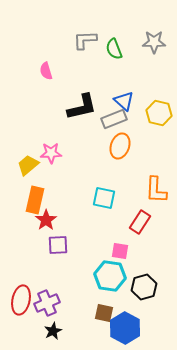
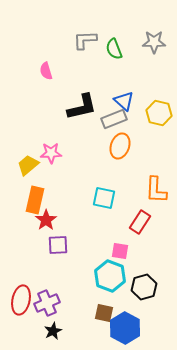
cyan hexagon: rotated 12 degrees clockwise
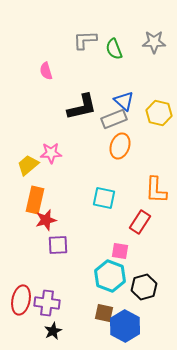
red star: rotated 20 degrees clockwise
purple cross: rotated 30 degrees clockwise
blue hexagon: moved 2 px up
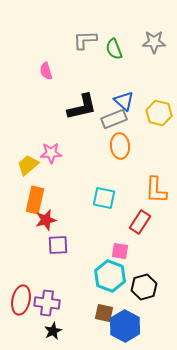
orange ellipse: rotated 25 degrees counterclockwise
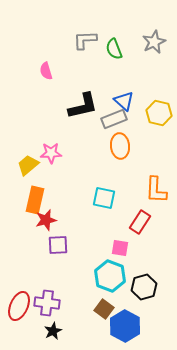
gray star: rotated 25 degrees counterclockwise
black L-shape: moved 1 px right, 1 px up
pink square: moved 3 px up
red ellipse: moved 2 px left, 6 px down; rotated 12 degrees clockwise
brown square: moved 4 px up; rotated 24 degrees clockwise
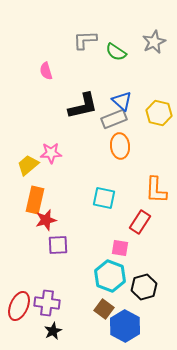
green semicircle: moved 2 px right, 3 px down; rotated 35 degrees counterclockwise
blue triangle: moved 2 px left
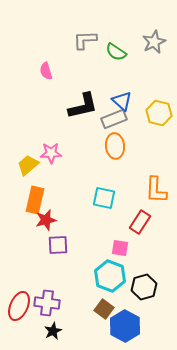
orange ellipse: moved 5 px left
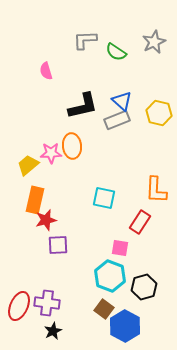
gray rectangle: moved 3 px right, 1 px down
orange ellipse: moved 43 px left
